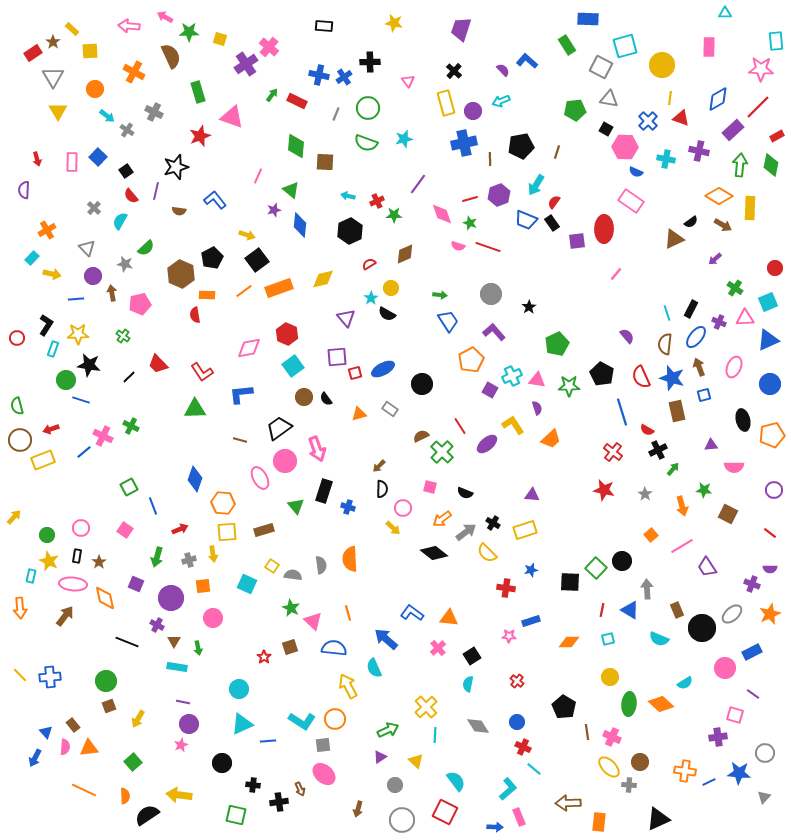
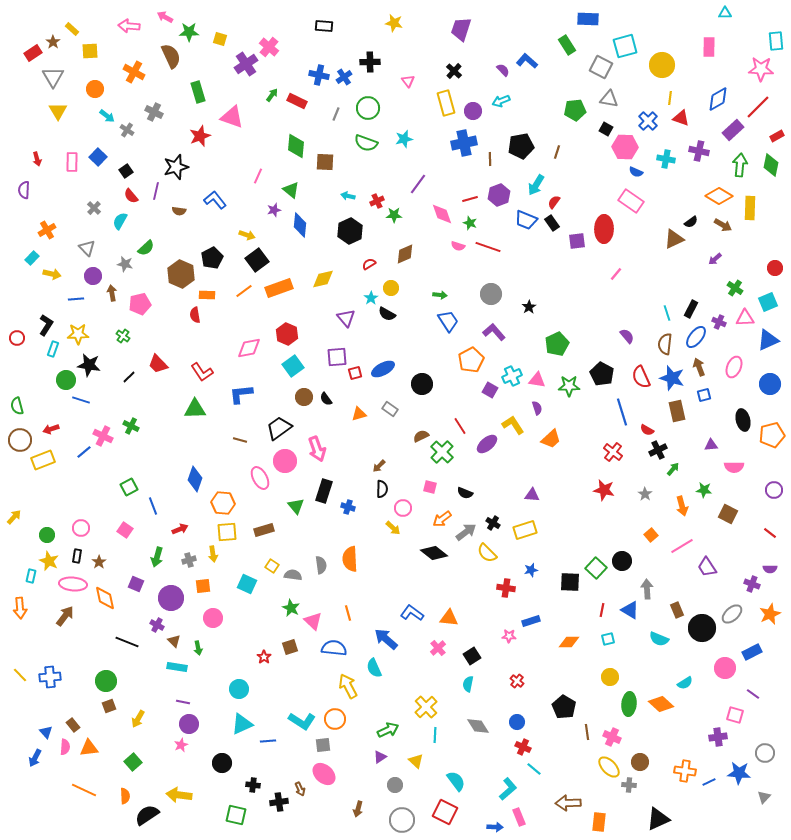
brown triangle at (174, 641): rotated 16 degrees counterclockwise
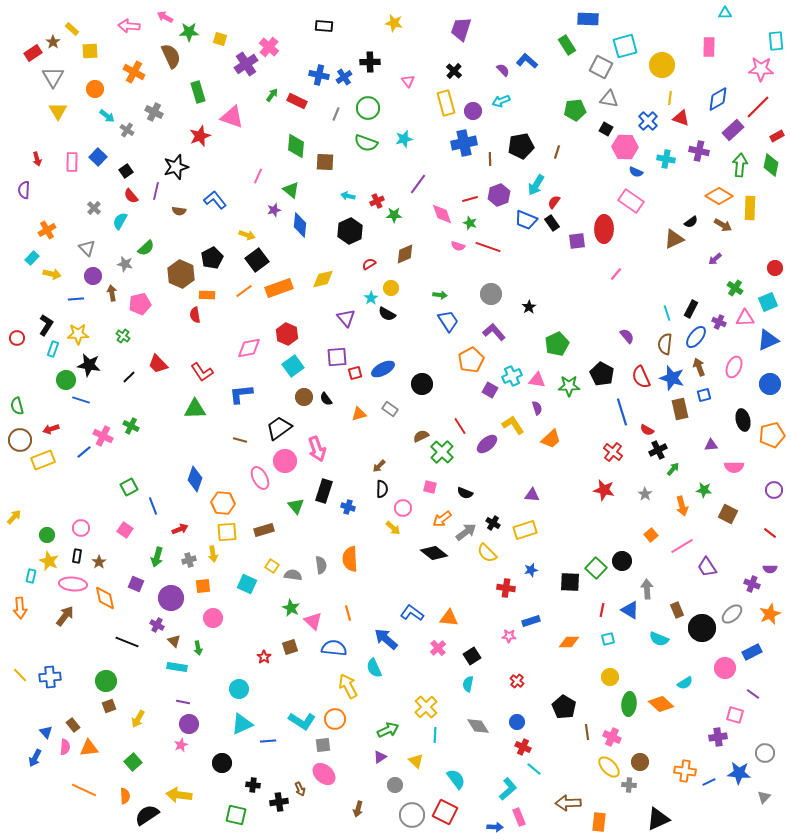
brown rectangle at (677, 411): moved 3 px right, 2 px up
cyan semicircle at (456, 781): moved 2 px up
gray circle at (402, 820): moved 10 px right, 5 px up
